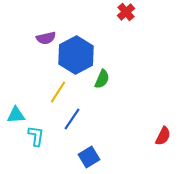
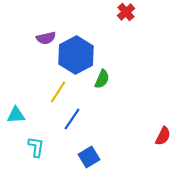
cyan L-shape: moved 11 px down
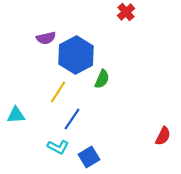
cyan L-shape: moved 22 px right; rotated 110 degrees clockwise
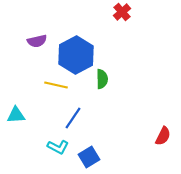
red cross: moved 4 px left
purple semicircle: moved 9 px left, 3 px down
green semicircle: rotated 24 degrees counterclockwise
yellow line: moved 2 px left, 7 px up; rotated 70 degrees clockwise
blue line: moved 1 px right, 1 px up
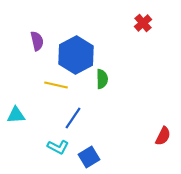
red cross: moved 21 px right, 11 px down
purple semicircle: rotated 90 degrees counterclockwise
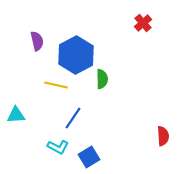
red semicircle: rotated 30 degrees counterclockwise
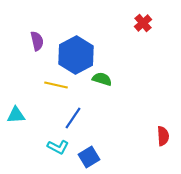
green semicircle: rotated 72 degrees counterclockwise
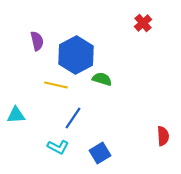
blue square: moved 11 px right, 4 px up
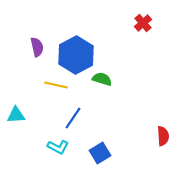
purple semicircle: moved 6 px down
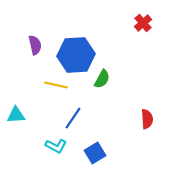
purple semicircle: moved 2 px left, 2 px up
blue hexagon: rotated 24 degrees clockwise
green semicircle: rotated 102 degrees clockwise
red semicircle: moved 16 px left, 17 px up
cyan L-shape: moved 2 px left, 1 px up
blue square: moved 5 px left
